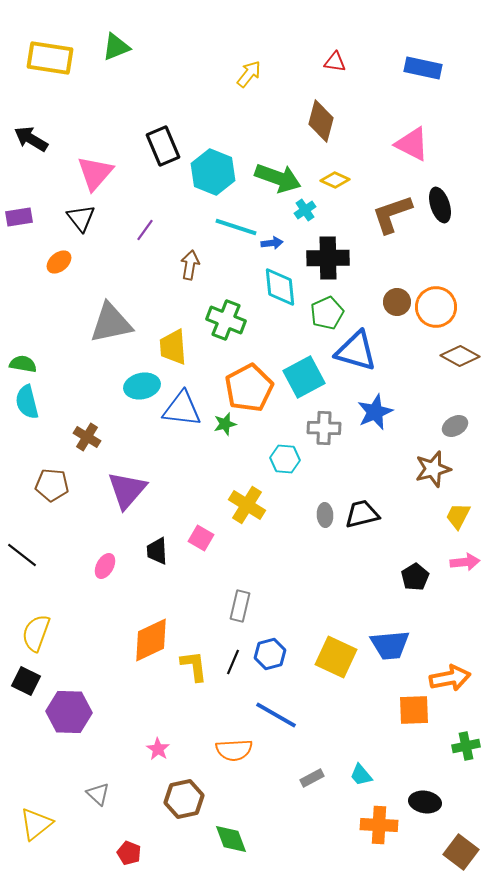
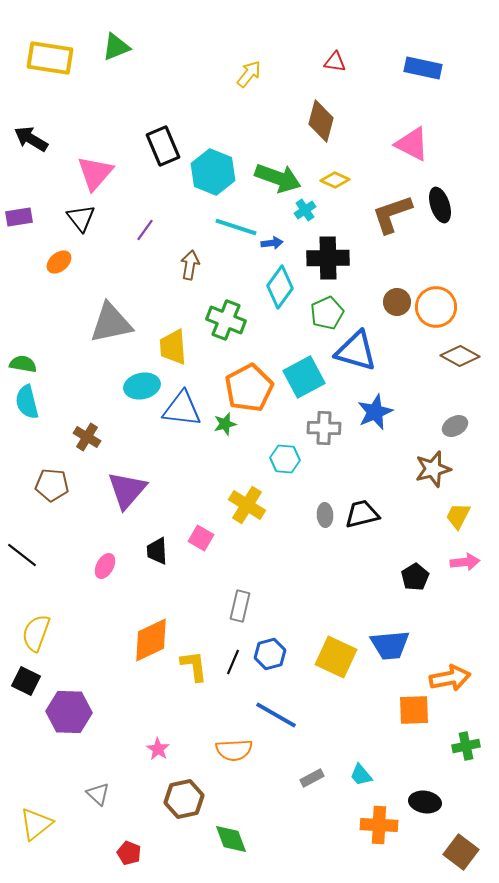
cyan diamond at (280, 287): rotated 42 degrees clockwise
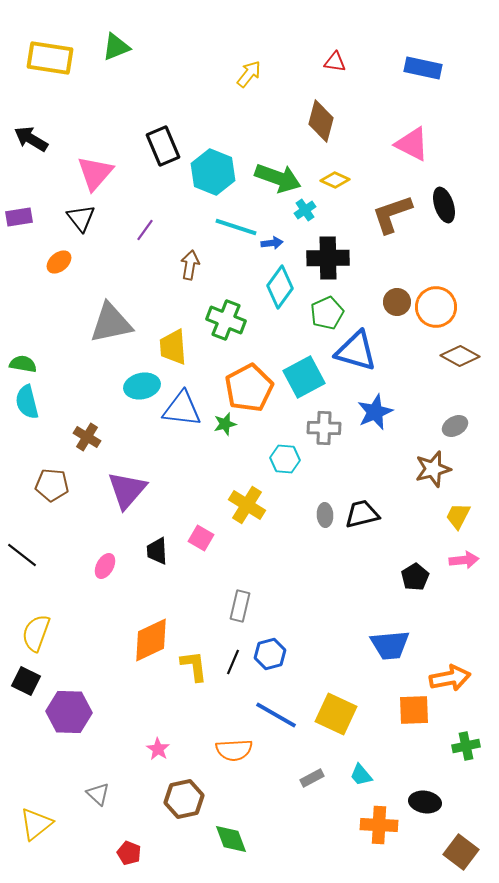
black ellipse at (440, 205): moved 4 px right
pink arrow at (465, 562): moved 1 px left, 2 px up
yellow square at (336, 657): moved 57 px down
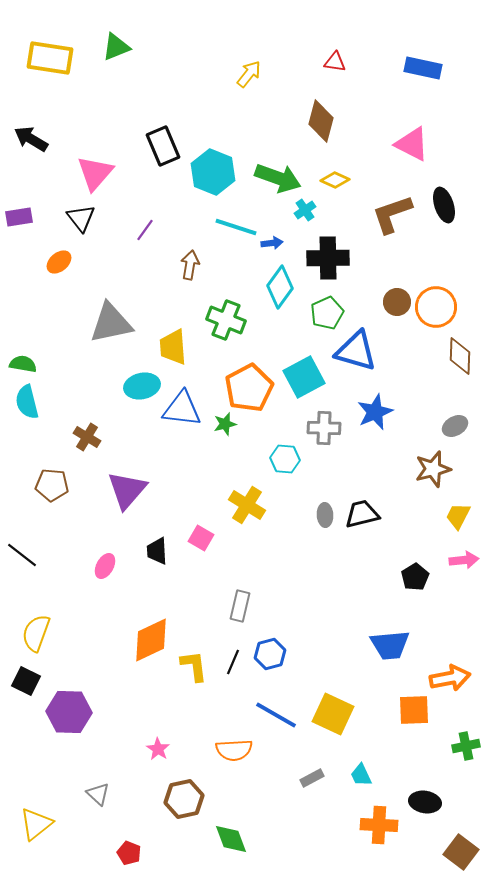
brown diamond at (460, 356): rotated 63 degrees clockwise
yellow square at (336, 714): moved 3 px left
cyan trapezoid at (361, 775): rotated 15 degrees clockwise
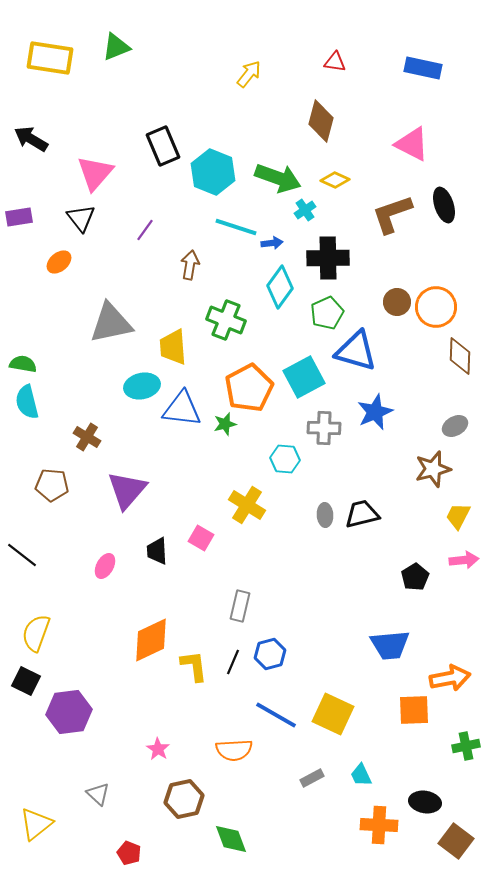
purple hexagon at (69, 712): rotated 9 degrees counterclockwise
brown square at (461, 852): moved 5 px left, 11 px up
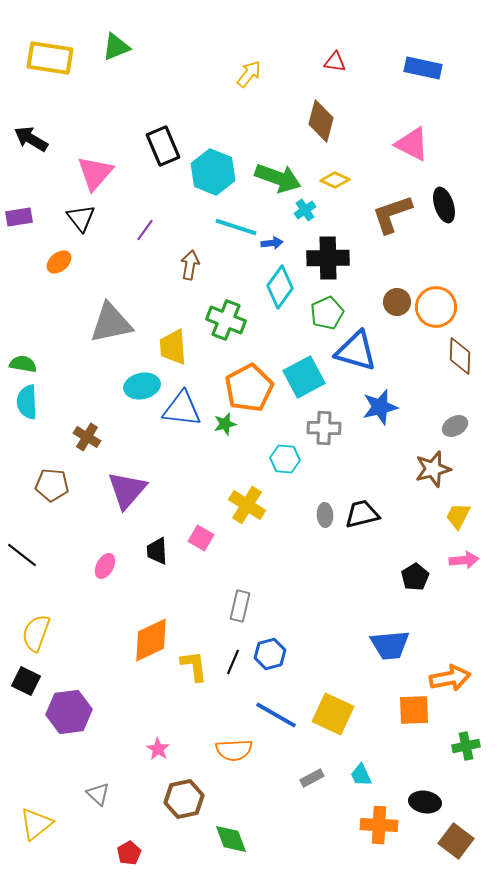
cyan semicircle at (27, 402): rotated 12 degrees clockwise
blue star at (375, 412): moved 5 px right, 5 px up; rotated 9 degrees clockwise
red pentagon at (129, 853): rotated 20 degrees clockwise
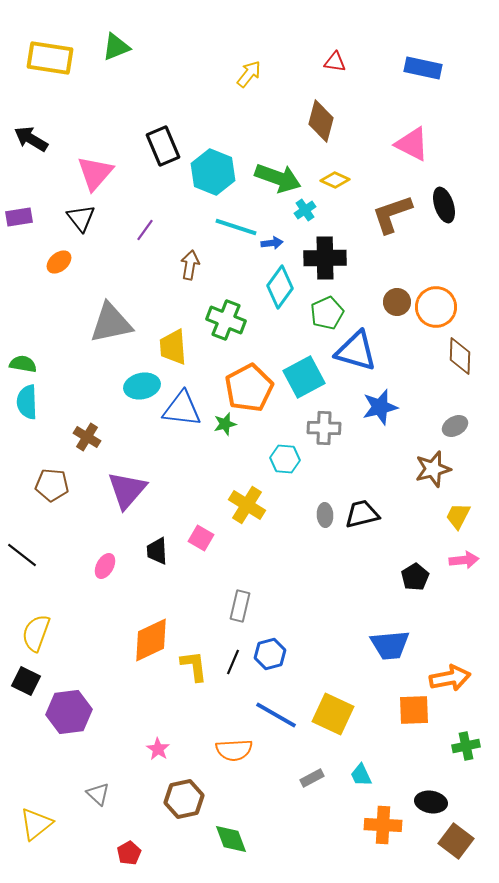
black cross at (328, 258): moved 3 px left
black ellipse at (425, 802): moved 6 px right
orange cross at (379, 825): moved 4 px right
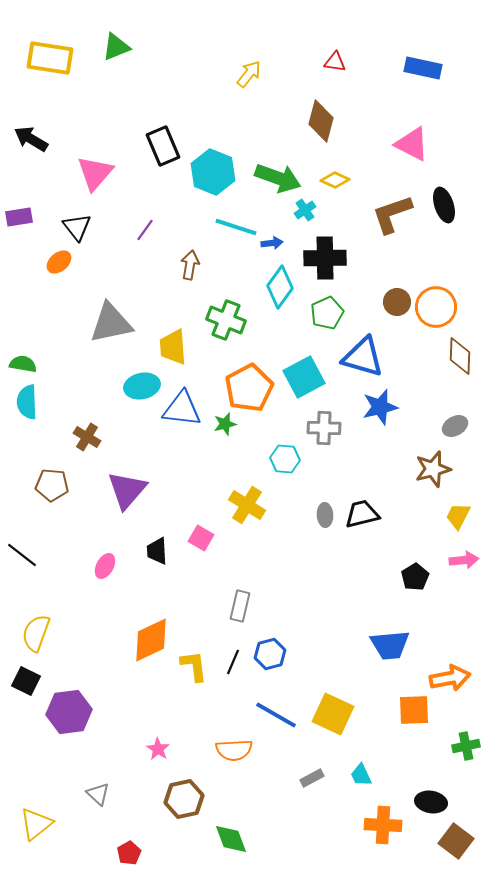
black triangle at (81, 218): moved 4 px left, 9 px down
blue triangle at (356, 351): moved 7 px right, 6 px down
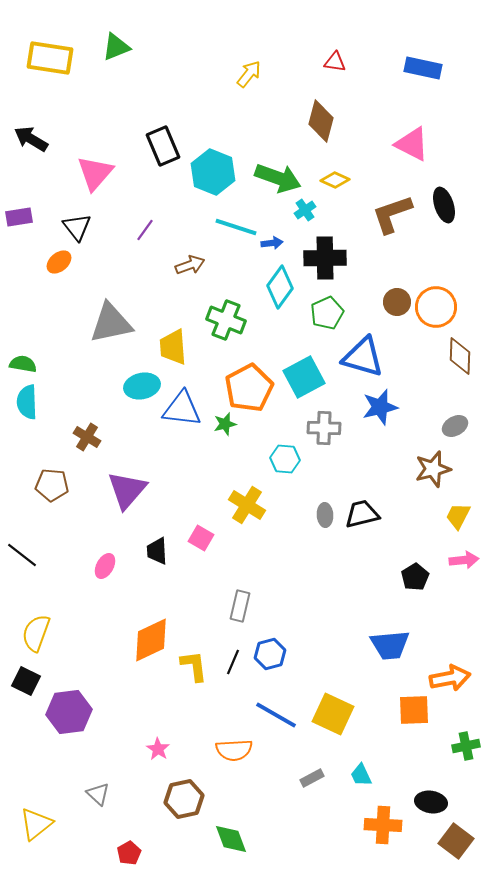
brown arrow at (190, 265): rotated 60 degrees clockwise
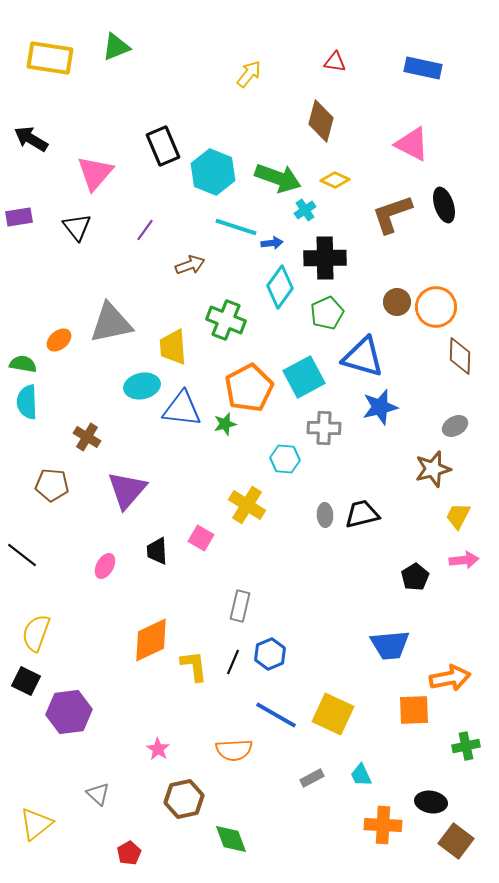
orange ellipse at (59, 262): moved 78 px down
blue hexagon at (270, 654): rotated 8 degrees counterclockwise
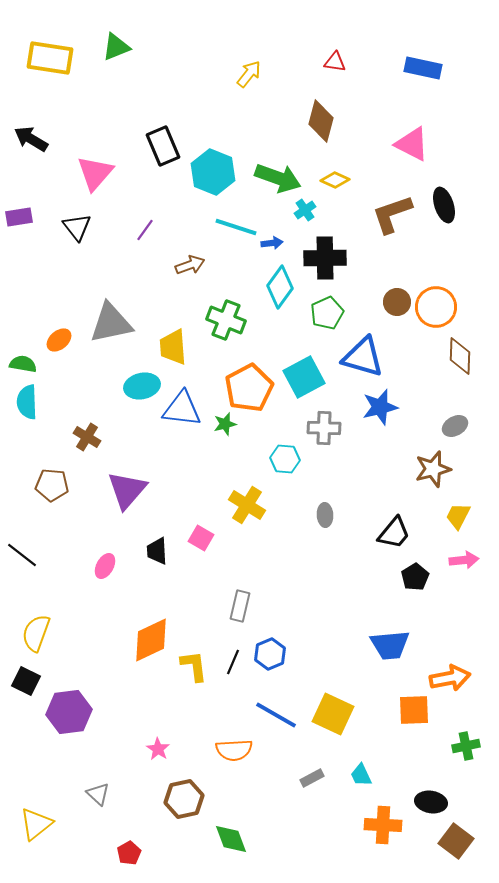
black trapezoid at (362, 514): moved 32 px right, 19 px down; rotated 144 degrees clockwise
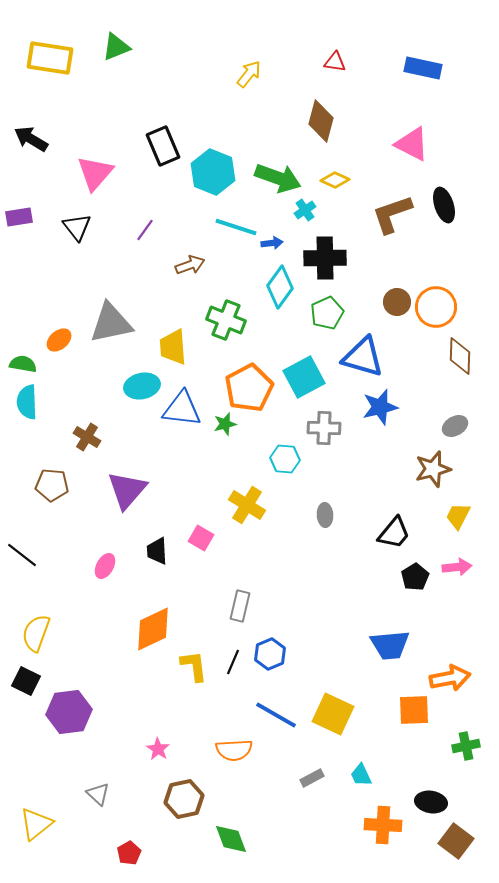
pink arrow at (464, 560): moved 7 px left, 7 px down
orange diamond at (151, 640): moved 2 px right, 11 px up
